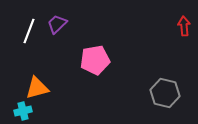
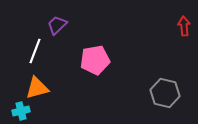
purple trapezoid: moved 1 px down
white line: moved 6 px right, 20 px down
cyan cross: moved 2 px left
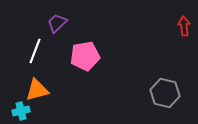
purple trapezoid: moved 2 px up
pink pentagon: moved 10 px left, 4 px up
orange triangle: moved 2 px down
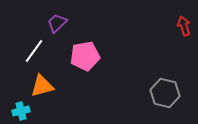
red arrow: rotated 12 degrees counterclockwise
white line: moved 1 px left; rotated 15 degrees clockwise
orange triangle: moved 5 px right, 4 px up
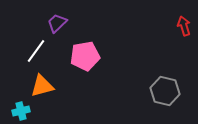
white line: moved 2 px right
gray hexagon: moved 2 px up
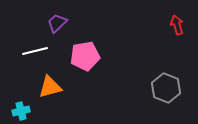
red arrow: moved 7 px left, 1 px up
white line: moved 1 px left; rotated 40 degrees clockwise
orange triangle: moved 8 px right, 1 px down
gray hexagon: moved 1 px right, 3 px up; rotated 8 degrees clockwise
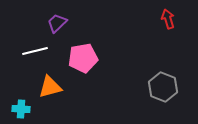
red arrow: moved 9 px left, 6 px up
pink pentagon: moved 2 px left, 2 px down
gray hexagon: moved 3 px left, 1 px up
cyan cross: moved 2 px up; rotated 18 degrees clockwise
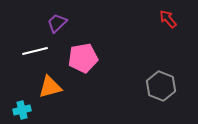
red arrow: rotated 24 degrees counterclockwise
gray hexagon: moved 2 px left, 1 px up
cyan cross: moved 1 px right, 1 px down; rotated 18 degrees counterclockwise
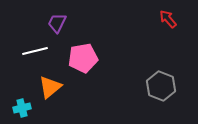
purple trapezoid: rotated 20 degrees counterclockwise
orange triangle: rotated 25 degrees counterclockwise
cyan cross: moved 2 px up
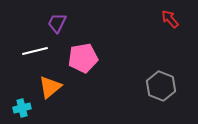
red arrow: moved 2 px right
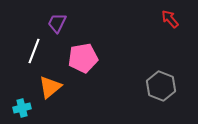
white line: moved 1 px left; rotated 55 degrees counterclockwise
